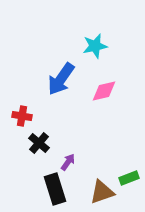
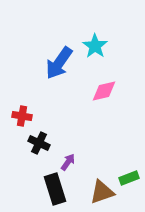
cyan star: rotated 25 degrees counterclockwise
blue arrow: moved 2 px left, 16 px up
black cross: rotated 15 degrees counterclockwise
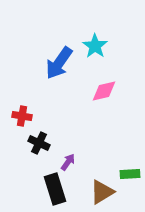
green rectangle: moved 1 px right, 4 px up; rotated 18 degrees clockwise
brown triangle: rotated 12 degrees counterclockwise
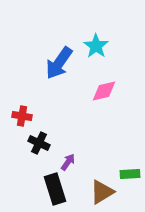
cyan star: moved 1 px right
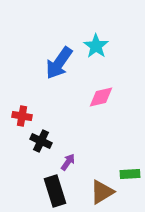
pink diamond: moved 3 px left, 6 px down
black cross: moved 2 px right, 2 px up
black rectangle: moved 2 px down
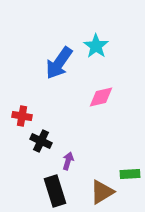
purple arrow: moved 1 px up; rotated 18 degrees counterclockwise
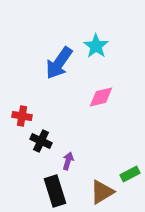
green rectangle: rotated 24 degrees counterclockwise
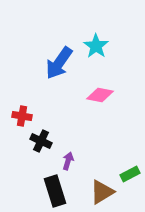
pink diamond: moved 1 px left, 2 px up; rotated 24 degrees clockwise
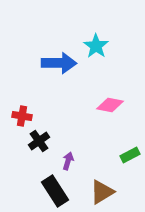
blue arrow: rotated 124 degrees counterclockwise
pink diamond: moved 10 px right, 10 px down
black cross: moved 2 px left; rotated 30 degrees clockwise
green rectangle: moved 19 px up
black rectangle: rotated 16 degrees counterclockwise
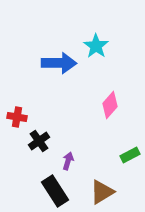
pink diamond: rotated 60 degrees counterclockwise
red cross: moved 5 px left, 1 px down
